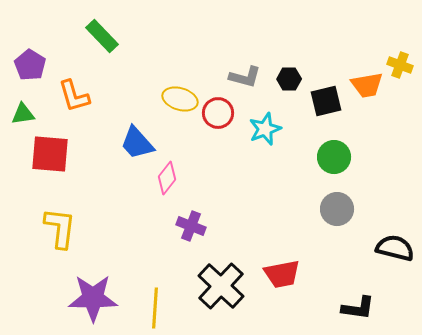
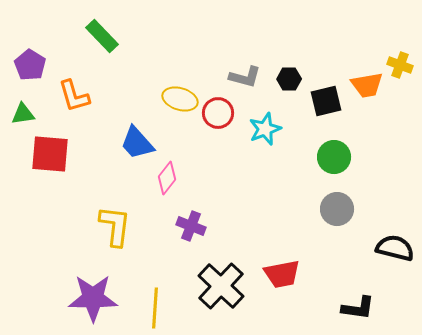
yellow L-shape: moved 55 px right, 2 px up
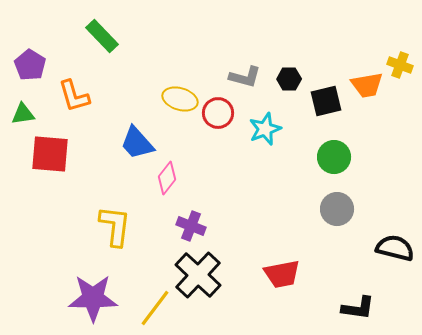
black cross: moved 23 px left, 11 px up
yellow line: rotated 33 degrees clockwise
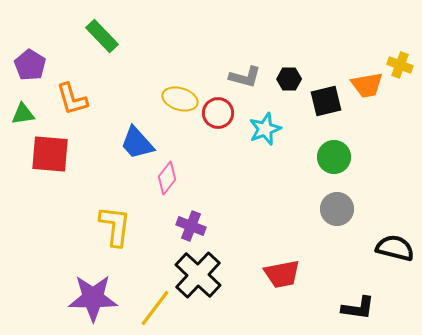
orange L-shape: moved 2 px left, 3 px down
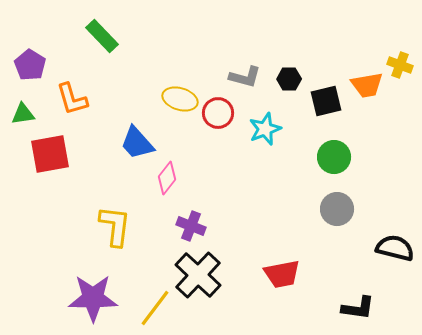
red square: rotated 15 degrees counterclockwise
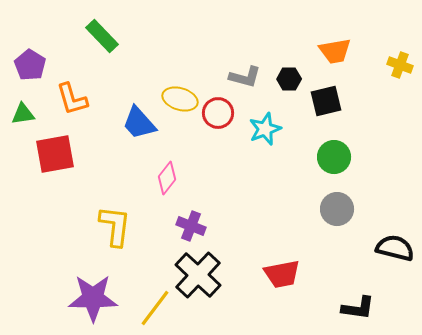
orange trapezoid: moved 32 px left, 34 px up
blue trapezoid: moved 2 px right, 20 px up
red square: moved 5 px right
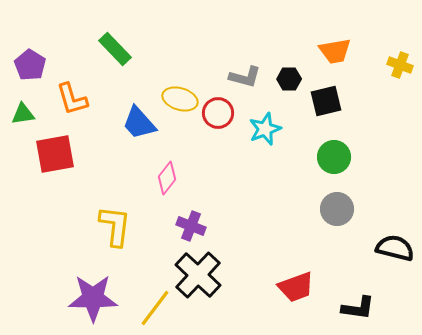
green rectangle: moved 13 px right, 13 px down
red trapezoid: moved 14 px right, 13 px down; rotated 9 degrees counterclockwise
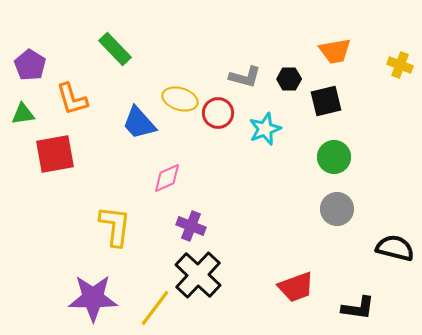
pink diamond: rotated 28 degrees clockwise
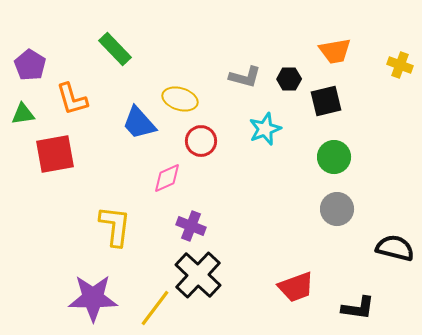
red circle: moved 17 px left, 28 px down
